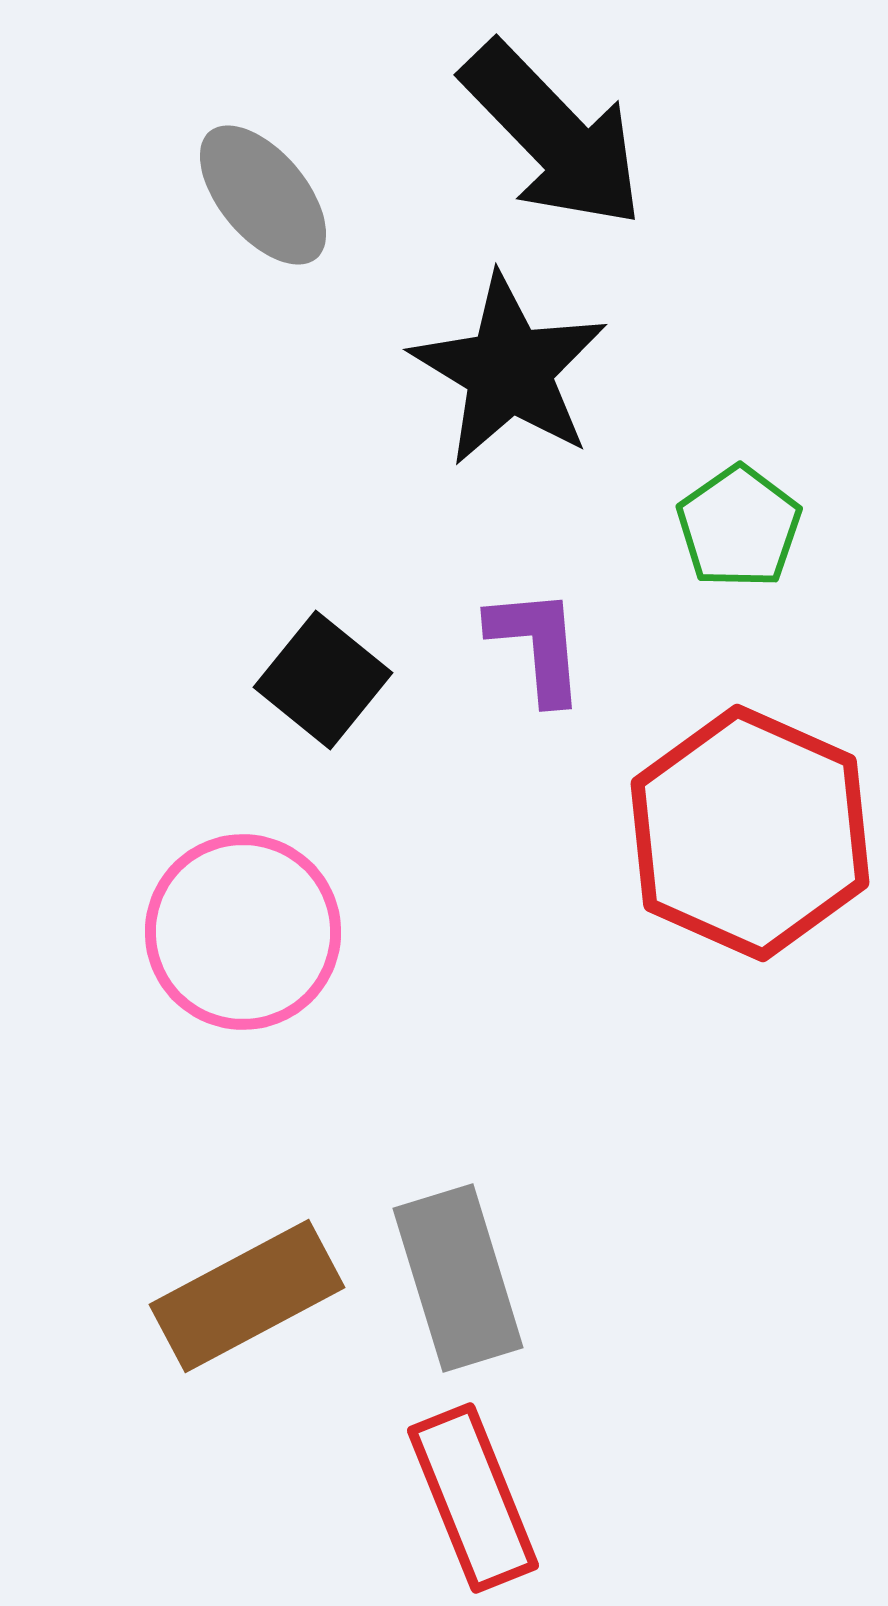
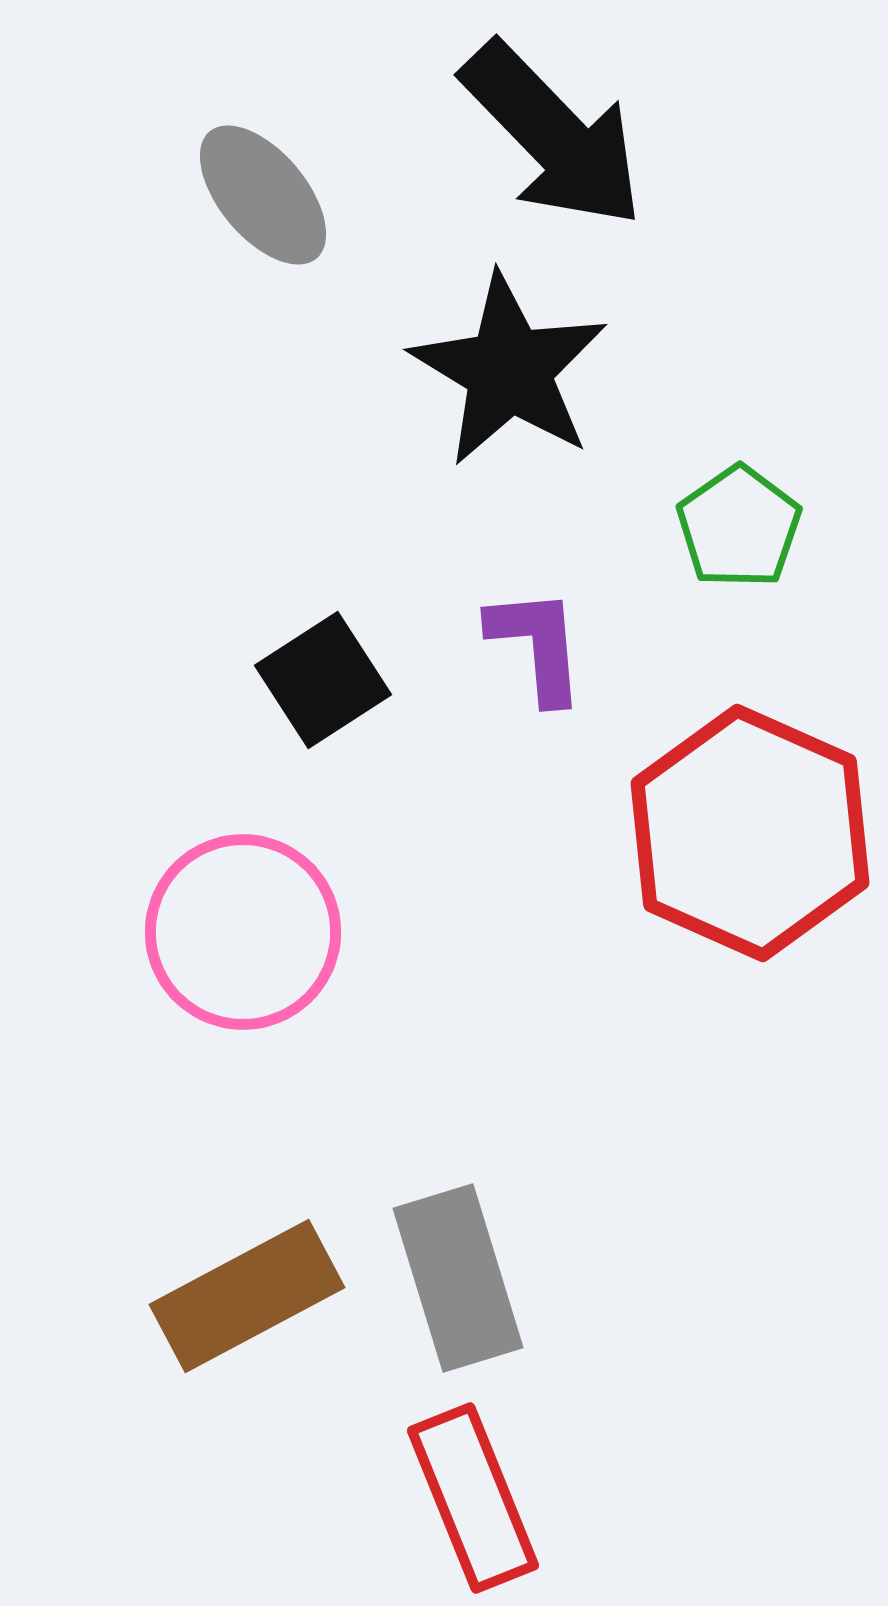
black square: rotated 18 degrees clockwise
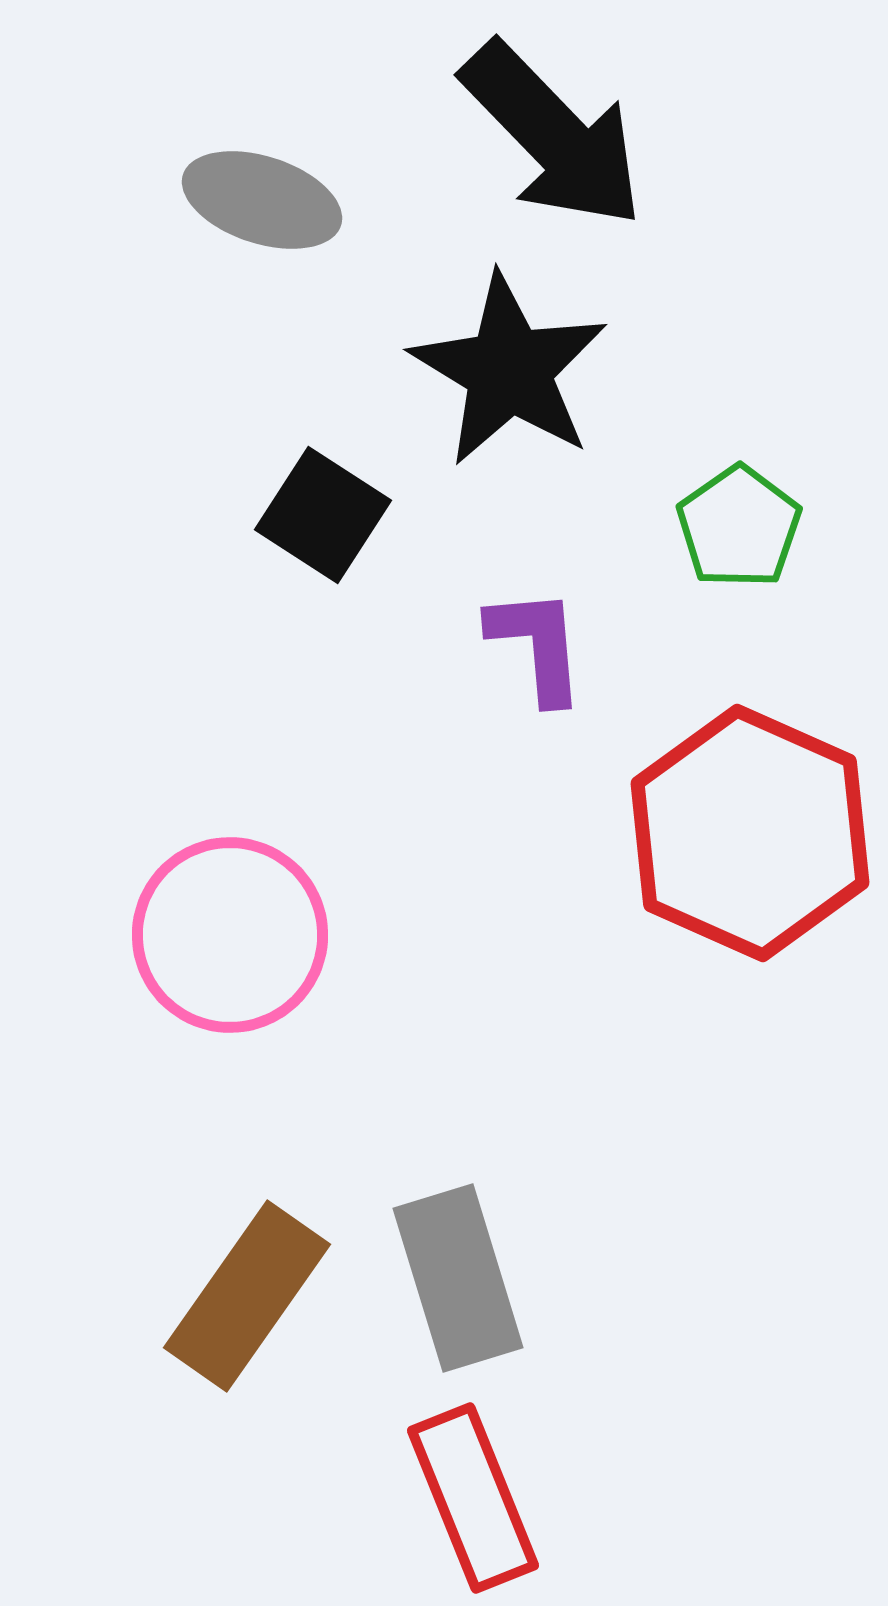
gray ellipse: moved 1 px left, 5 px down; rotated 32 degrees counterclockwise
black square: moved 165 px up; rotated 24 degrees counterclockwise
pink circle: moved 13 px left, 3 px down
brown rectangle: rotated 27 degrees counterclockwise
